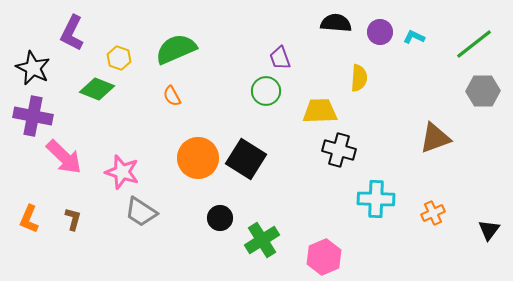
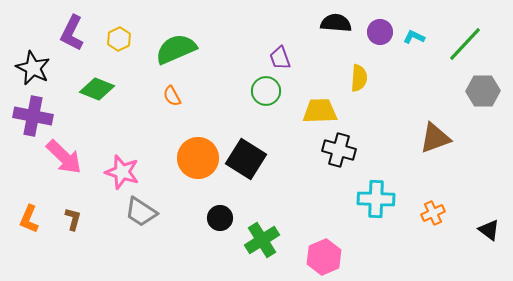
green line: moved 9 px left; rotated 9 degrees counterclockwise
yellow hexagon: moved 19 px up; rotated 15 degrees clockwise
black triangle: rotated 30 degrees counterclockwise
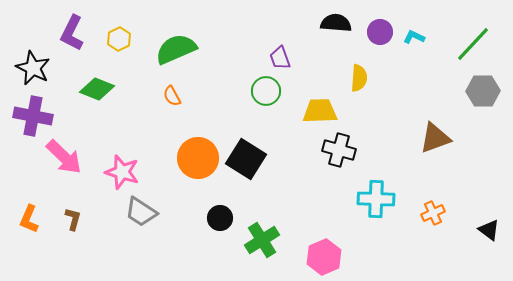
green line: moved 8 px right
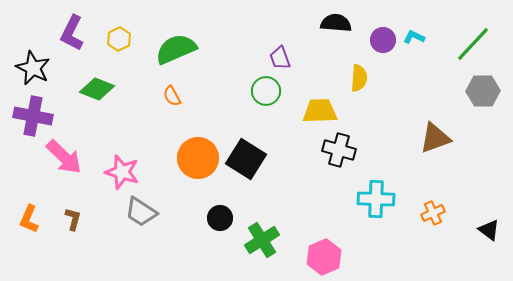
purple circle: moved 3 px right, 8 px down
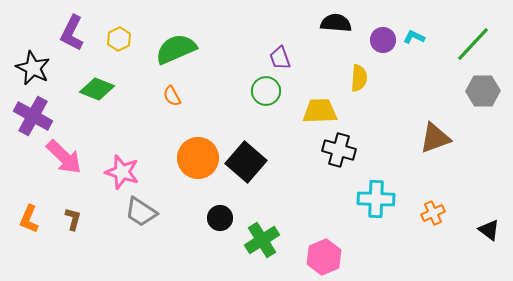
purple cross: rotated 18 degrees clockwise
black square: moved 3 px down; rotated 9 degrees clockwise
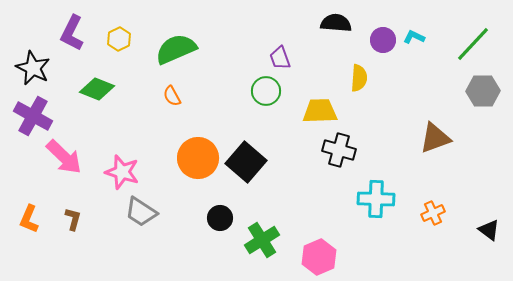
pink hexagon: moved 5 px left
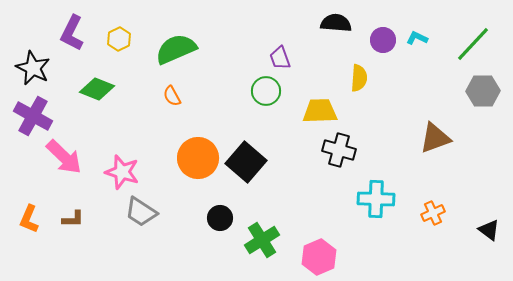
cyan L-shape: moved 3 px right, 1 px down
brown L-shape: rotated 75 degrees clockwise
